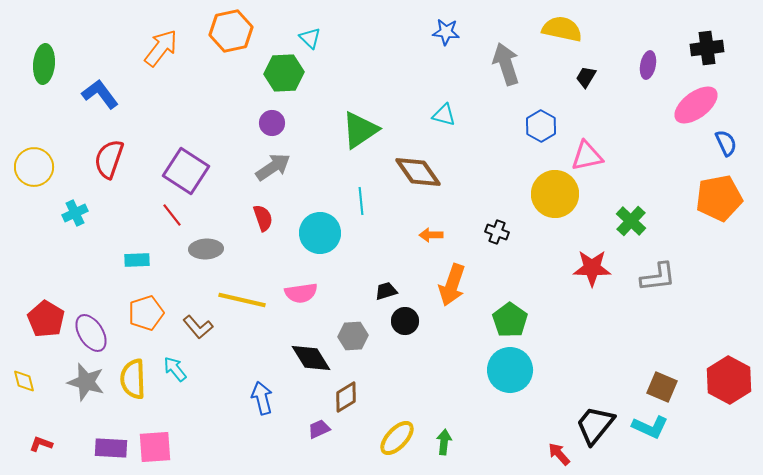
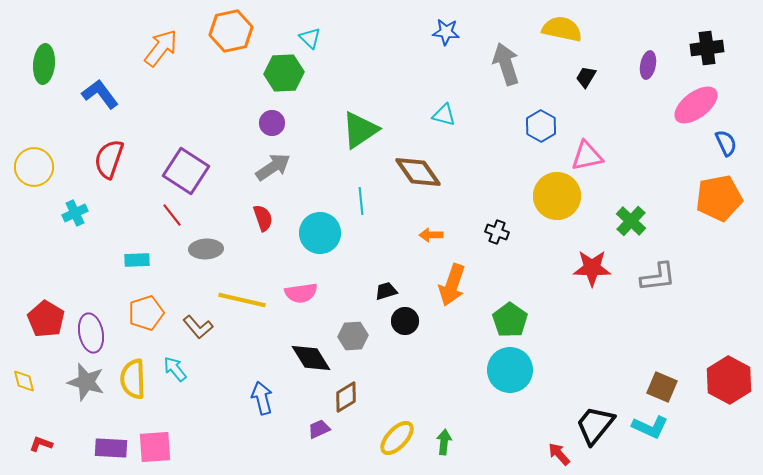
yellow circle at (555, 194): moved 2 px right, 2 px down
purple ellipse at (91, 333): rotated 21 degrees clockwise
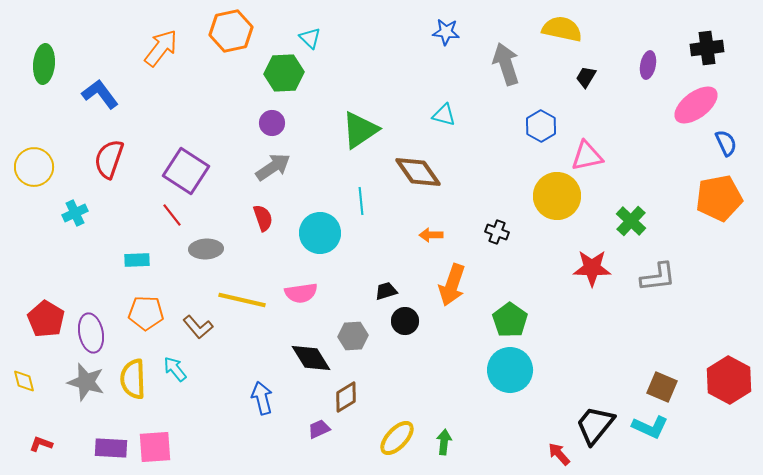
orange pentagon at (146, 313): rotated 20 degrees clockwise
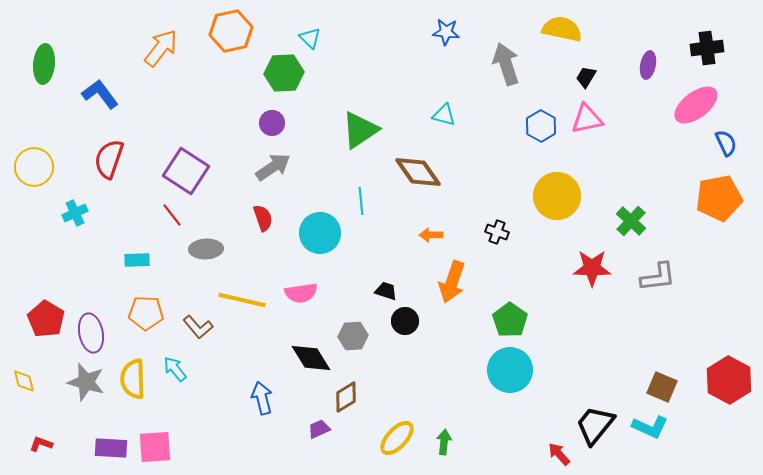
pink triangle at (587, 156): moved 37 px up
orange arrow at (452, 285): moved 3 px up
black trapezoid at (386, 291): rotated 35 degrees clockwise
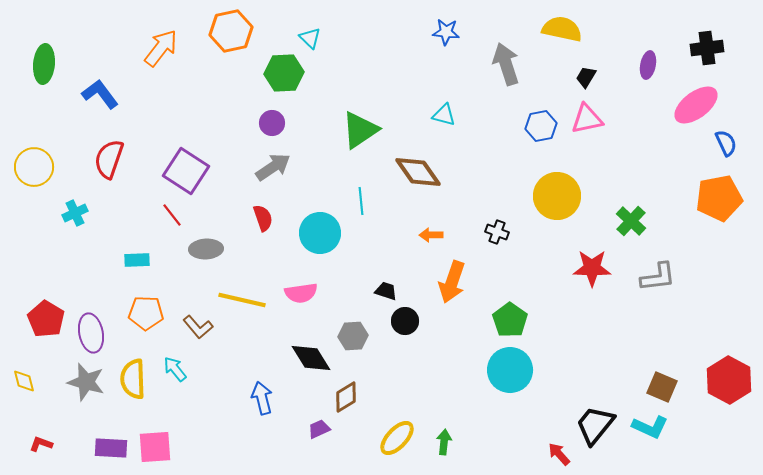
blue hexagon at (541, 126): rotated 20 degrees clockwise
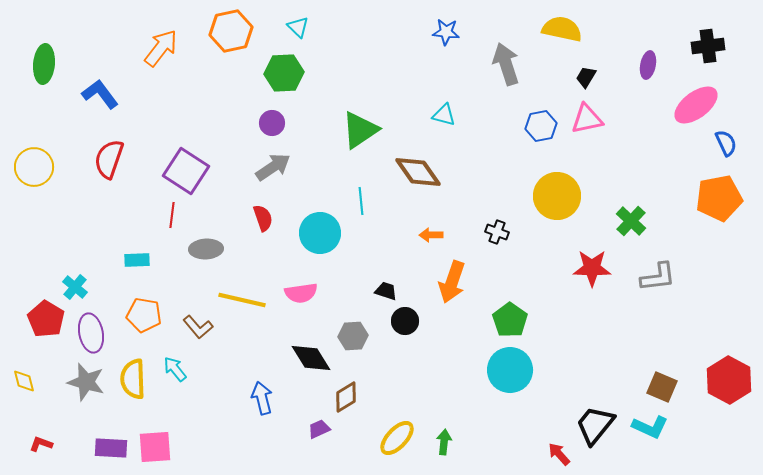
cyan triangle at (310, 38): moved 12 px left, 11 px up
black cross at (707, 48): moved 1 px right, 2 px up
cyan cross at (75, 213): moved 74 px down; rotated 25 degrees counterclockwise
red line at (172, 215): rotated 45 degrees clockwise
orange pentagon at (146, 313): moved 2 px left, 2 px down; rotated 8 degrees clockwise
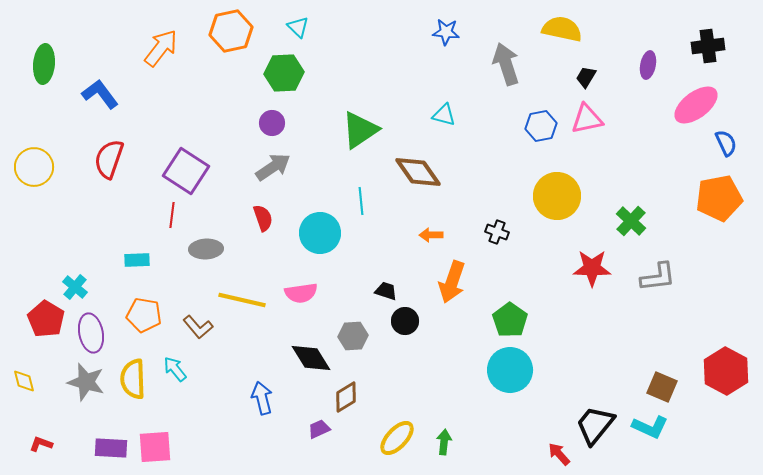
red hexagon at (729, 380): moved 3 px left, 9 px up
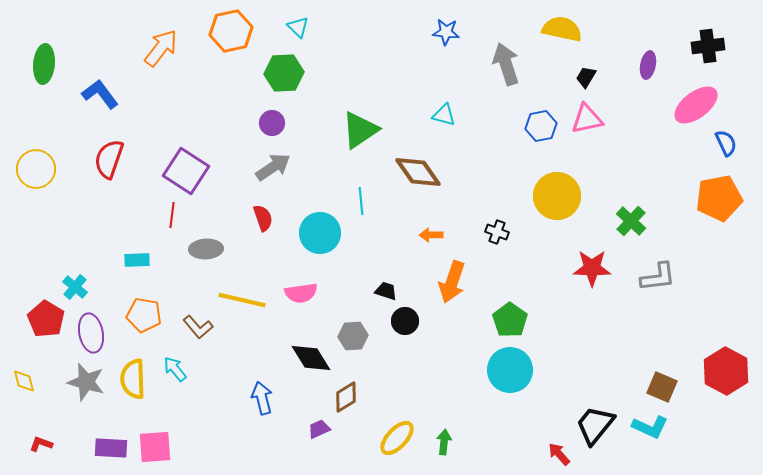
yellow circle at (34, 167): moved 2 px right, 2 px down
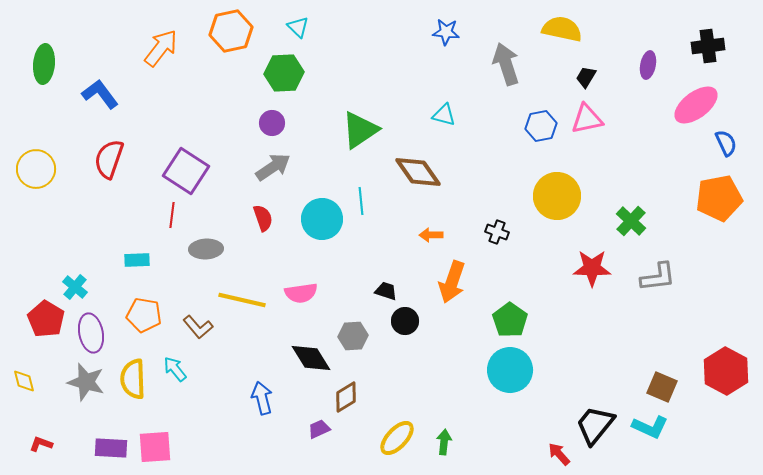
cyan circle at (320, 233): moved 2 px right, 14 px up
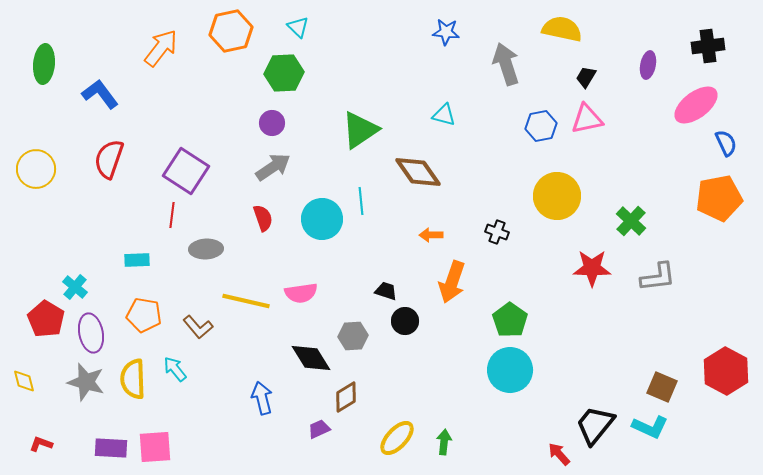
yellow line at (242, 300): moved 4 px right, 1 px down
